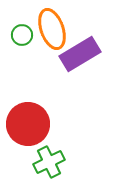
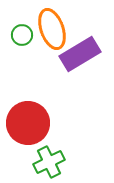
red circle: moved 1 px up
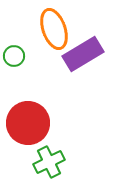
orange ellipse: moved 2 px right
green circle: moved 8 px left, 21 px down
purple rectangle: moved 3 px right
